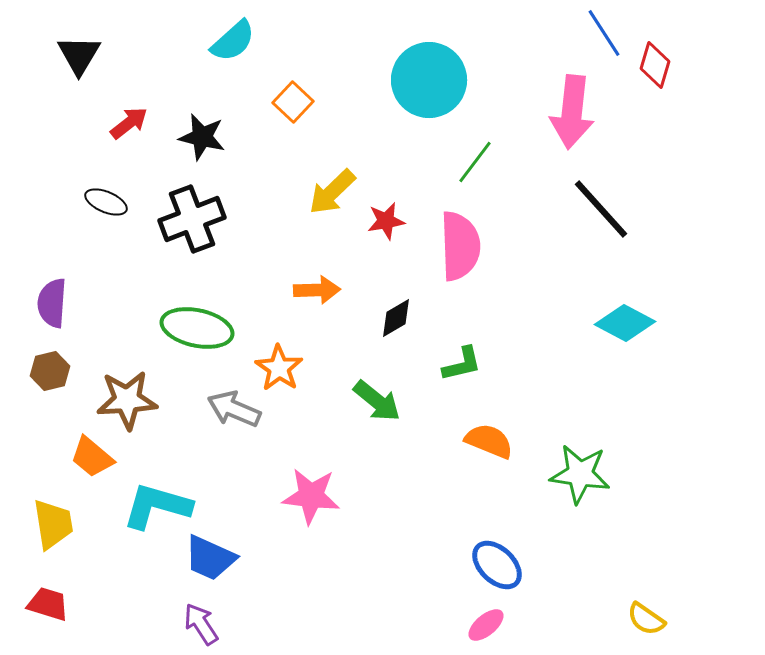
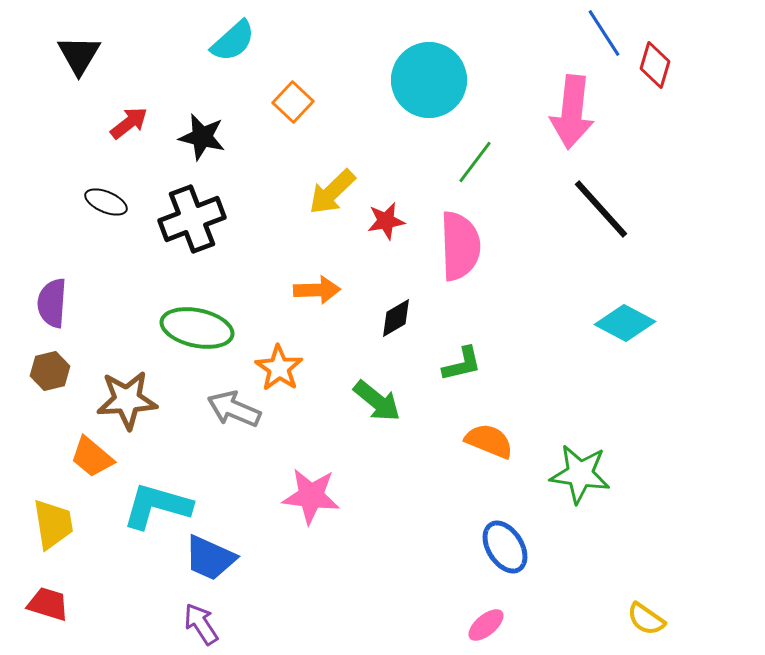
blue ellipse: moved 8 px right, 18 px up; rotated 14 degrees clockwise
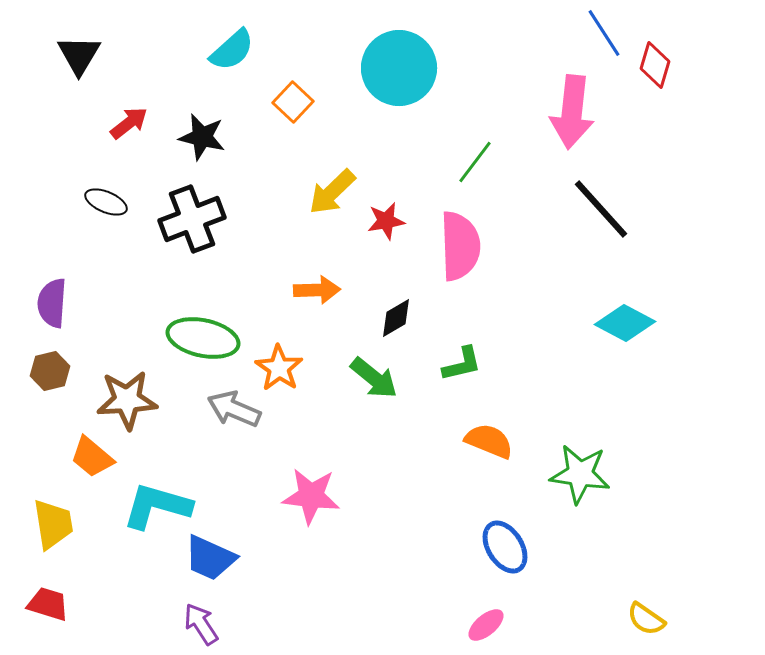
cyan semicircle: moved 1 px left, 9 px down
cyan circle: moved 30 px left, 12 px up
green ellipse: moved 6 px right, 10 px down
green arrow: moved 3 px left, 23 px up
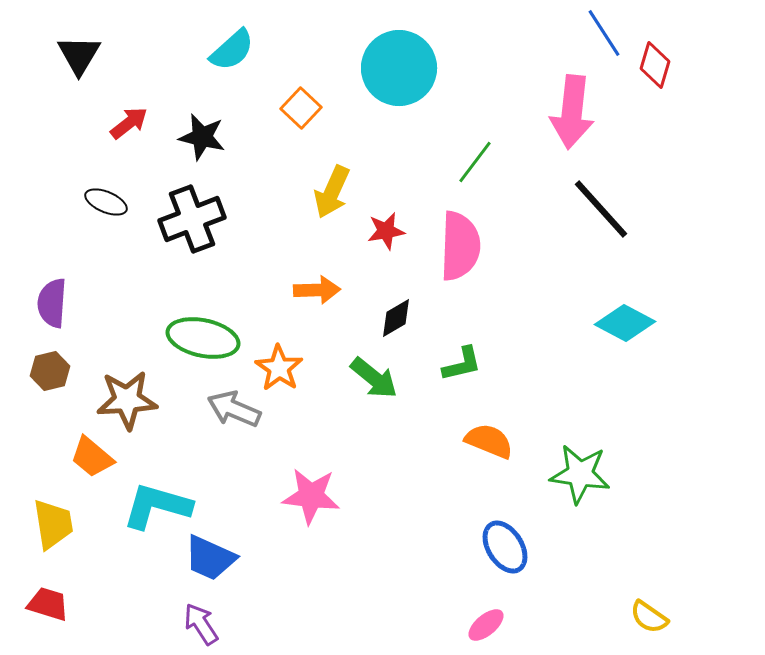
orange square: moved 8 px right, 6 px down
yellow arrow: rotated 22 degrees counterclockwise
red star: moved 10 px down
pink semicircle: rotated 4 degrees clockwise
yellow semicircle: moved 3 px right, 2 px up
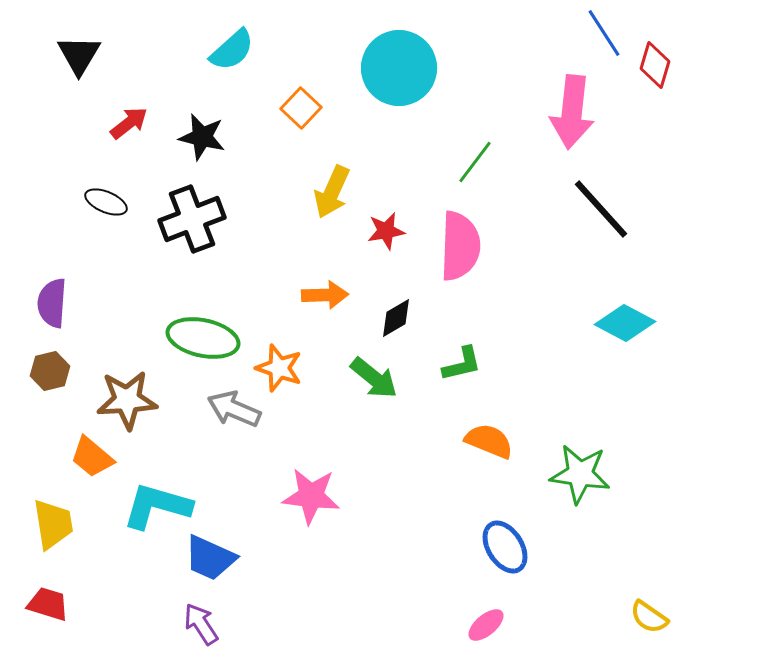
orange arrow: moved 8 px right, 5 px down
orange star: rotated 15 degrees counterclockwise
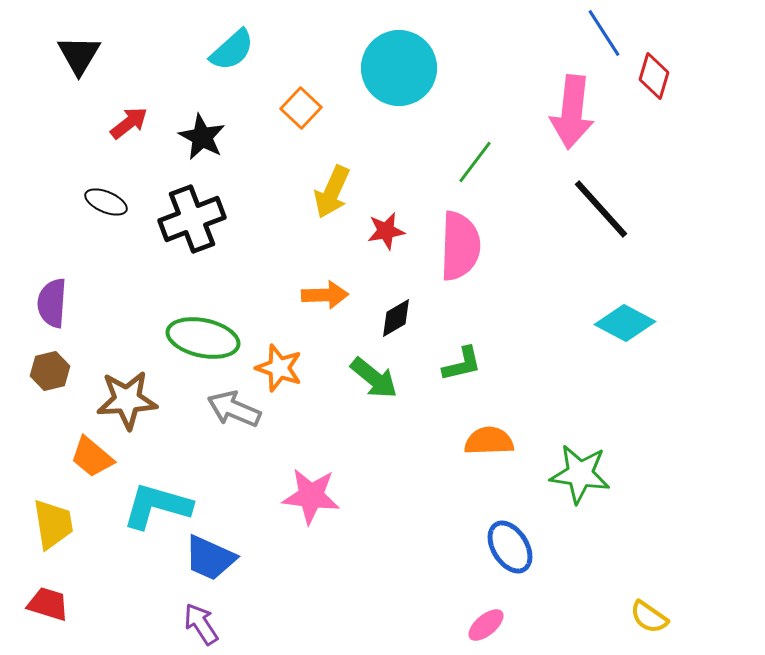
red diamond: moved 1 px left, 11 px down
black star: rotated 15 degrees clockwise
orange semicircle: rotated 24 degrees counterclockwise
blue ellipse: moved 5 px right
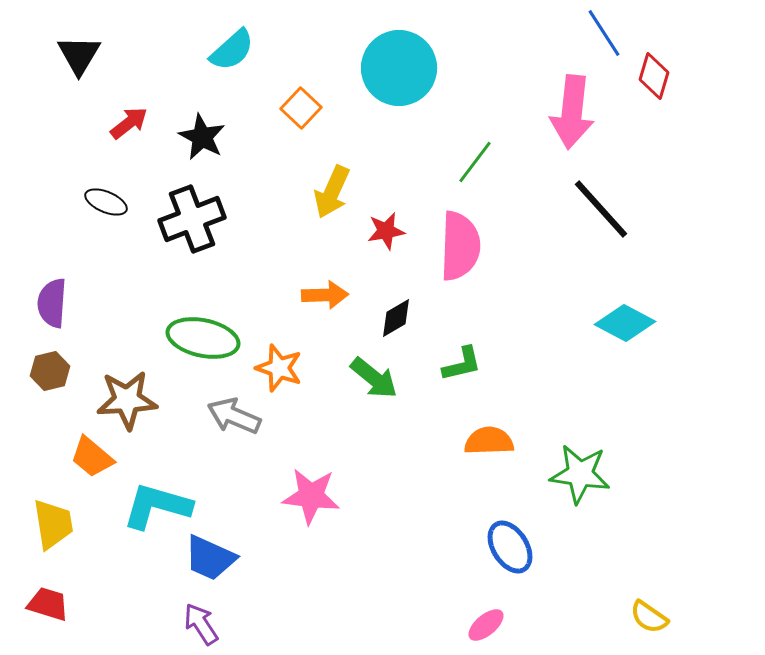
gray arrow: moved 7 px down
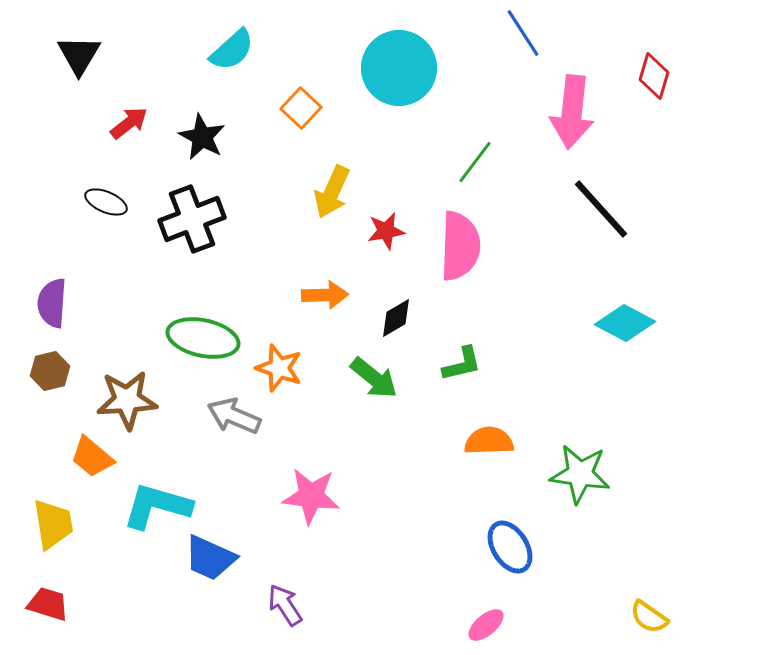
blue line: moved 81 px left
purple arrow: moved 84 px right, 19 px up
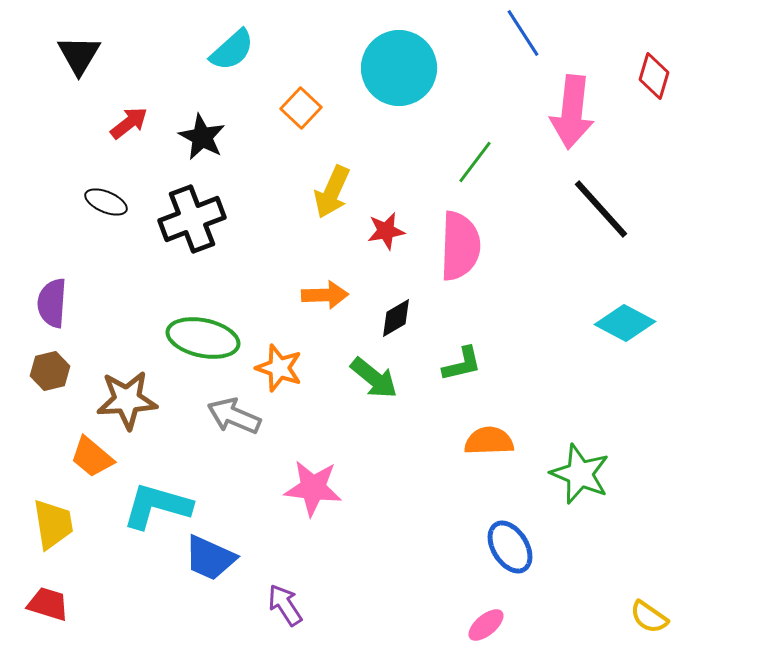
green star: rotated 14 degrees clockwise
pink star: moved 2 px right, 8 px up
